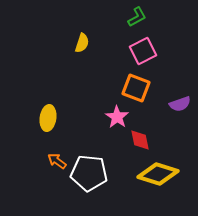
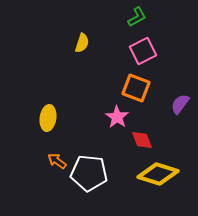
purple semicircle: rotated 145 degrees clockwise
red diamond: moved 2 px right; rotated 10 degrees counterclockwise
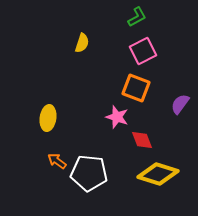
pink star: rotated 15 degrees counterclockwise
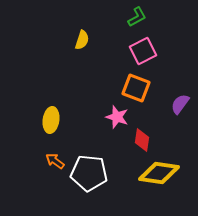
yellow semicircle: moved 3 px up
yellow ellipse: moved 3 px right, 2 px down
red diamond: rotated 30 degrees clockwise
orange arrow: moved 2 px left
yellow diamond: moved 1 px right, 1 px up; rotated 9 degrees counterclockwise
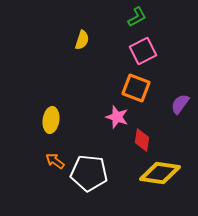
yellow diamond: moved 1 px right
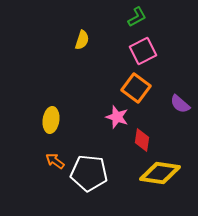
orange square: rotated 16 degrees clockwise
purple semicircle: rotated 85 degrees counterclockwise
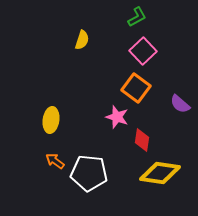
pink square: rotated 16 degrees counterclockwise
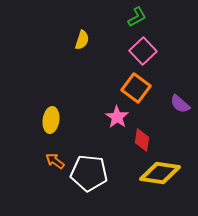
pink star: rotated 15 degrees clockwise
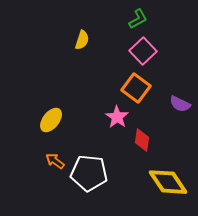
green L-shape: moved 1 px right, 2 px down
purple semicircle: rotated 15 degrees counterclockwise
yellow ellipse: rotated 30 degrees clockwise
yellow diamond: moved 8 px right, 9 px down; rotated 48 degrees clockwise
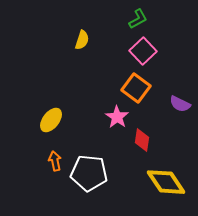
orange arrow: rotated 42 degrees clockwise
yellow diamond: moved 2 px left
